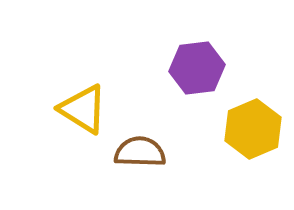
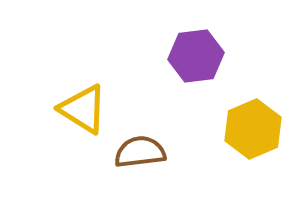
purple hexagon: moved 1 px left, 12 px up
brown semicircle: rotated 9 degrees counterclockwise
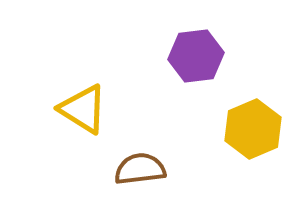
brown semicircle: moved 17 px down
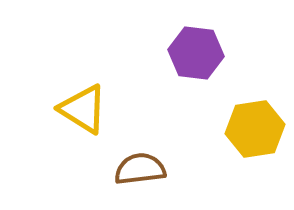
purple hexagon: moved 3 px up; rotated 14 degrees clockwise
yellow hexagon: moved 2 px right; rotated 14 degrees clockwise
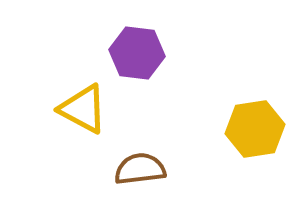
purple hexagon: moved 59 px left
yellow triangle: rotated 4 degrees counterclockwise
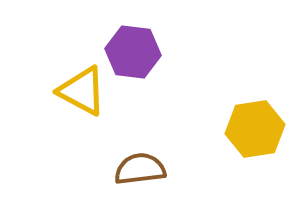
purple hexagon: moved 4 px left, 1 px up
yellow triangle: moved 1 px left, 18 px up
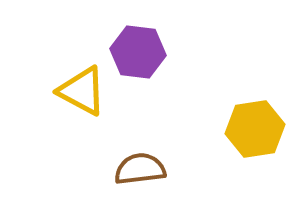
purple hexagon: moved 5 px right
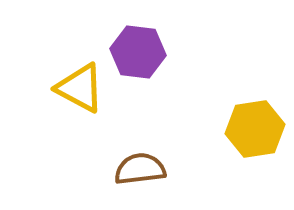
yellow triangle: moved 2 px left, 3 px up
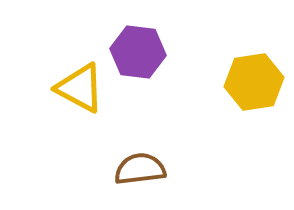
yellow hexagon: moved 1 px left, 47 px up
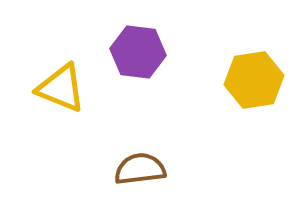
yellow hexagon: moved 2 px up
yellow triangle: moved 19 px left; rotated 6 degrees counterclockwise
